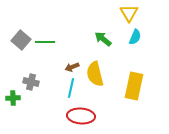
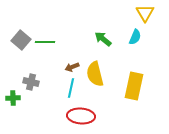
yellow triangle: moved 16 px right
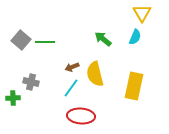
yellow triangle: moved 3 px left
cyan line: rotated 24 degrees clockwise
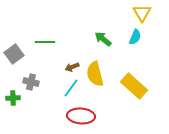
gray square: moved 7 px left, 14 px down; rotated 12 degrees clockwise
yellow rectangle: rotated 60 degrees counterclockwise
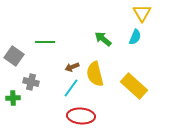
gray square: moved 2 px down; rotated 18 degrees counterclockwise
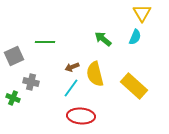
gray square: rotated 30 degrees clockwise
green cross: rotated 24 degrees clockwise
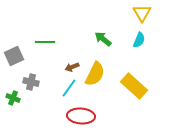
cyan semicircle: moved 4 px right, 3 px down
yellow semicircle: rotated 140 degrees counterclockwise
cyan line: moved 2 px left
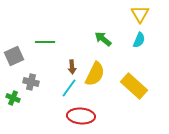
yellow triangle: moved 2 px left, 1 px down
brown arrow: rotated 72 degrees counterclockwise
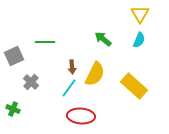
gray cross: rotated 28 degrees clockwise
green cross: moved 11 px down
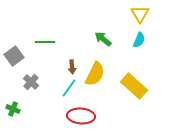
gray square: rotated 12 degrees counterclockwise
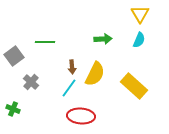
green arrow: rotated 138 degrees clockwise
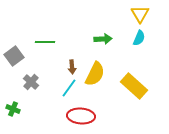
cyan semicircle: moved 2 px up
